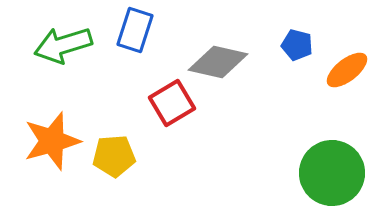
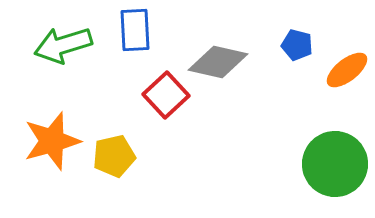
blue rectangle: rotated 21 degrees counterclockwise
red square: moved 6 px left, 8 px up; rotated 12 degrees counterclockwise
yellow pentagon: rotated 9 degrees counterclockwise
green circle: moved 3 px right, 9 px up
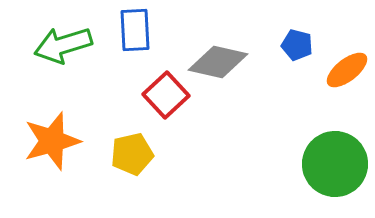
yellow pentagon: moved 18 px right, 2 px up
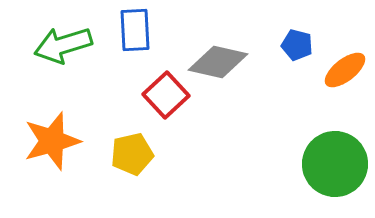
orange ellipse: moved 2 px left
